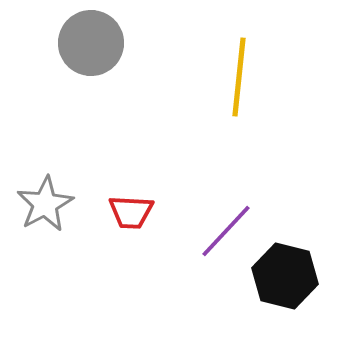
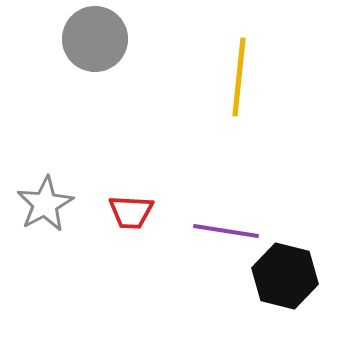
gray circle: moved 4 px right, 4 px up
purple line: rotated 56 degrees clockwise
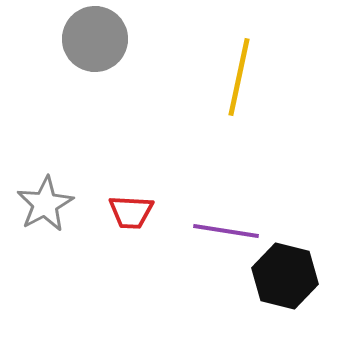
yellow line: rotated 6 degrees clockwise
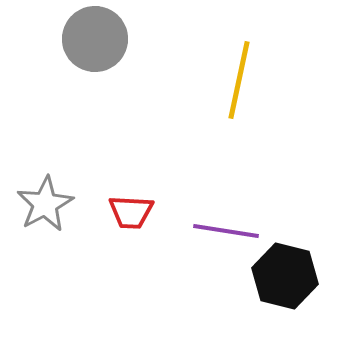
yellow line: moved 3 px down
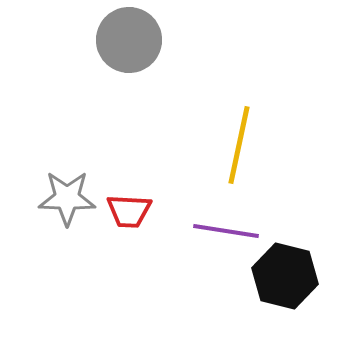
gray circle: moved 34 px right, 1 px down
yellow line: moved 65 px down
gray star: moved 22 px right, 6 px up; rotated 30 degrees clockwise
red trapezoid: moved 2 px left, 1 px up
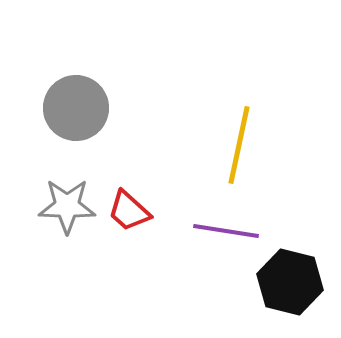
gray circle: moved 53 px left, 68 px down
gray star: moved 8 px down
red trapezoid: rotated 39 degrees clockwise
black hexagon: moved 5 px right, 6 px down
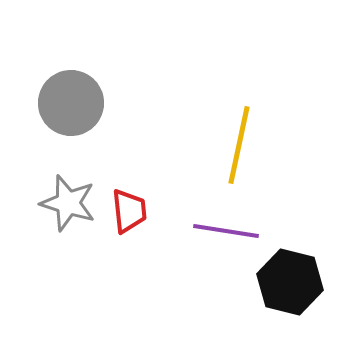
gray circle: moved 5 px left, 5 px up
gray star: moved 1 px right, 3 px up; rotated 16 degrees clockwise
red trapezoid: rotated 138 degrees counterclockwise
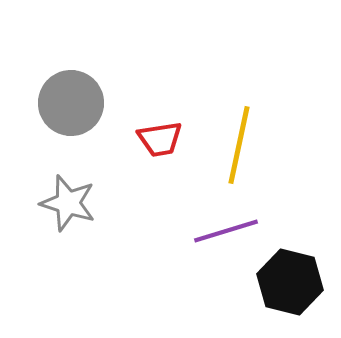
red trapezoid: moved 31 px right, 72 px up; rotated 87 degrees clockwise
purple line: rotated 26 degrees counterclockwise
